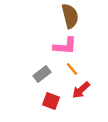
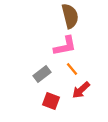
pink L-shape: rotated 15 degrees counterclockwise
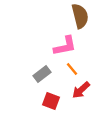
brown semicircle: moved 10 px right
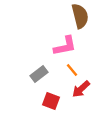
orange line: moved 1 px down
gray rectangle: moved 3 px left
red arrow: moved 1 px up
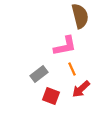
orange line: moved 1 px up; rotated 16 degrees clockwise
red square: moved 5 px up
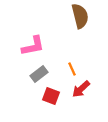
pink L-shape: moved 32 px left
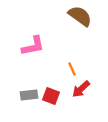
brown semicircle: rotated 40 degrees counterclockwise
gray rectangle: moved 10 px left, 21 px down; rotated 30 degrees clockwise
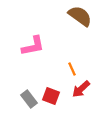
gray rectangle: moved 4 px down; rotated 60 degrees clockwise
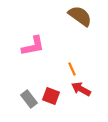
red arrow: rotated 72 degrees clockwise
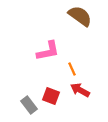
pink L-shape: moved 15 px right, 5 px down
red arrow: moved 1 px left, 1 px down
gray rectangle: moved 6 px down
